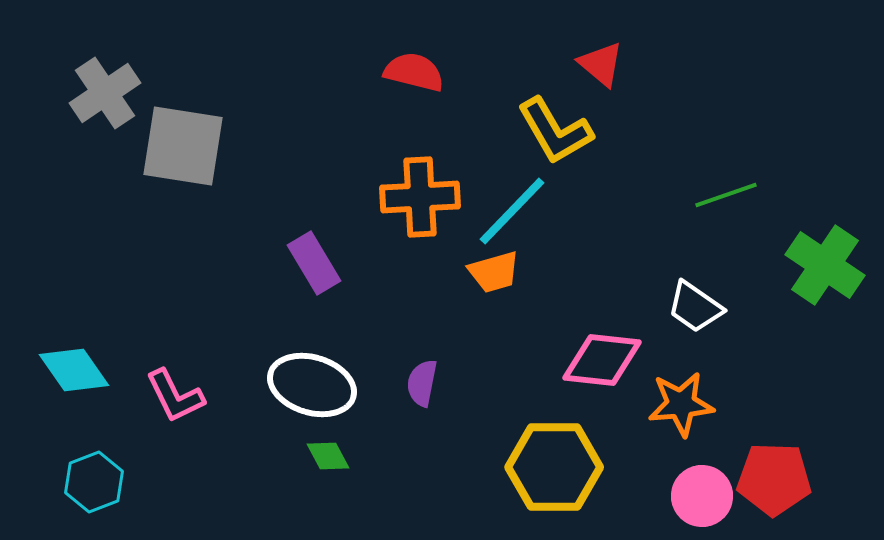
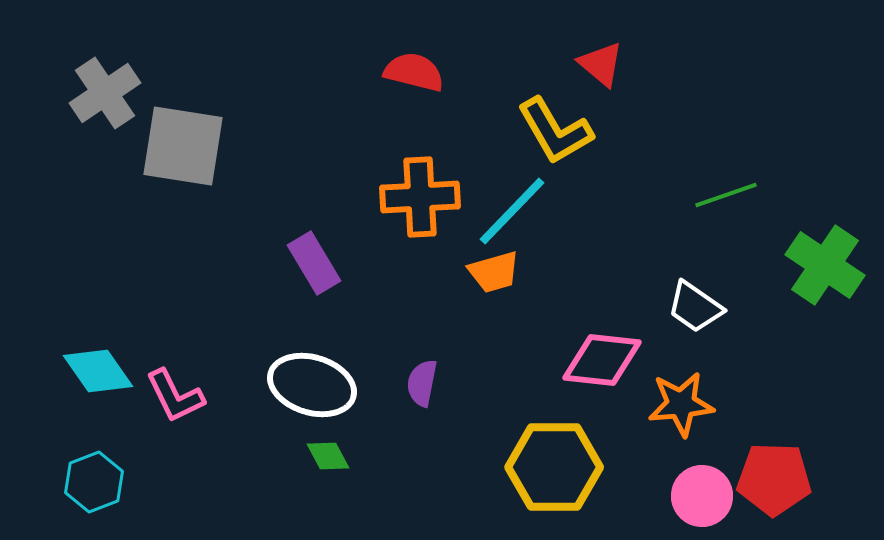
cyan diamond: moved 24 px right, 1 px down
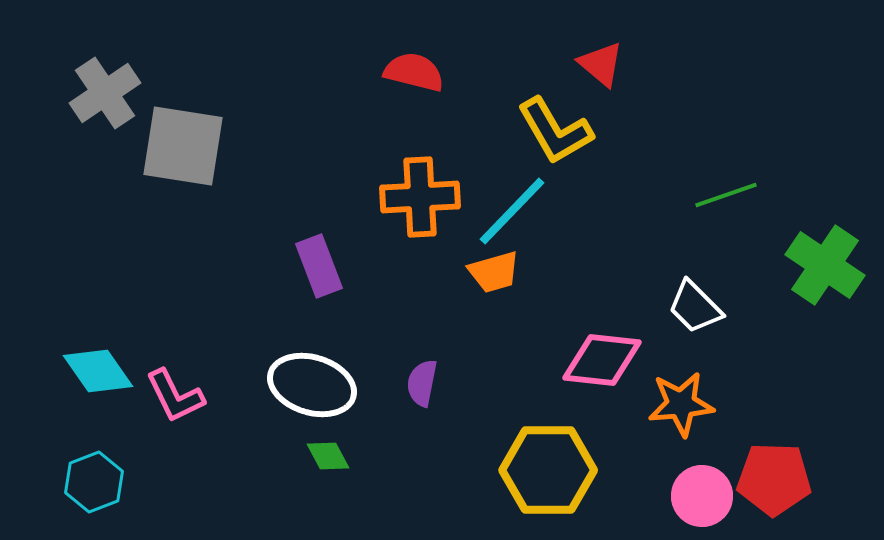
purple rectangle: moved 5 px right, 3 px down; rotated 10 degrees clockwise
white trapezoid: rotated 10 degrees clockwise
yellow hexagon: moved 6 px left, 3 px down
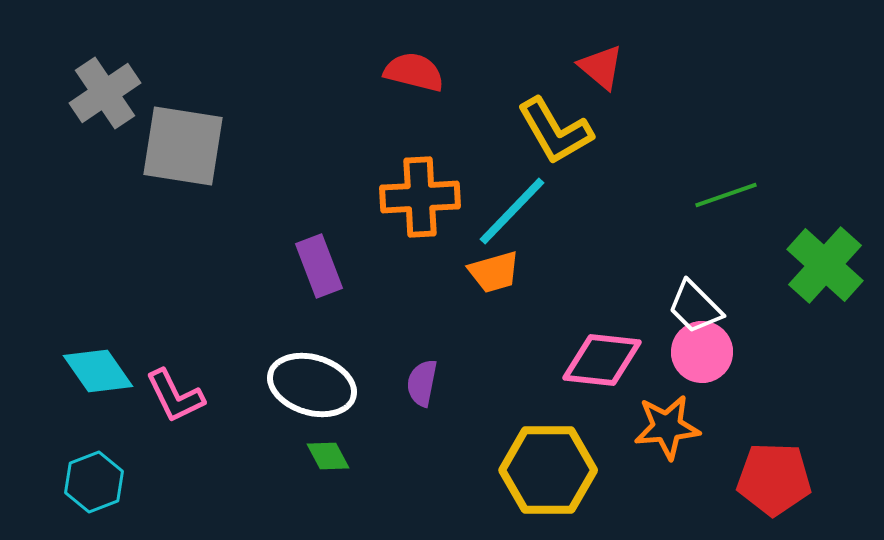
red triangle: moved 3 px down
green cross: rotated 8 degrees clockwise
orange star: moved 14 px left, 23 px down
pink circle: moved 144 px up
